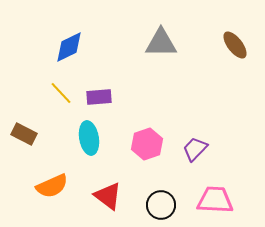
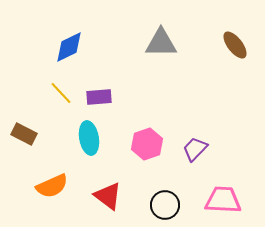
pink trapezoid: moved 8 px right
black circle: moved 4 px right
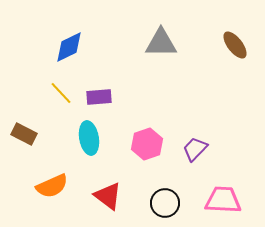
black circle: moved 2 px up
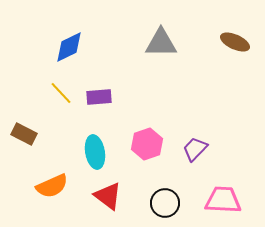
brown ellipse: moved 3 px up; rotated 28 degrees counterclockwise
cyan ellipse: moved 6 px right, 14 px down
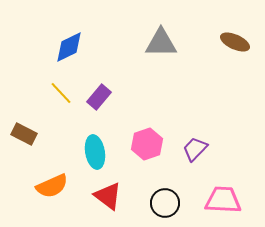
purple rectangle: rotated 45 degrees counterclockwise
